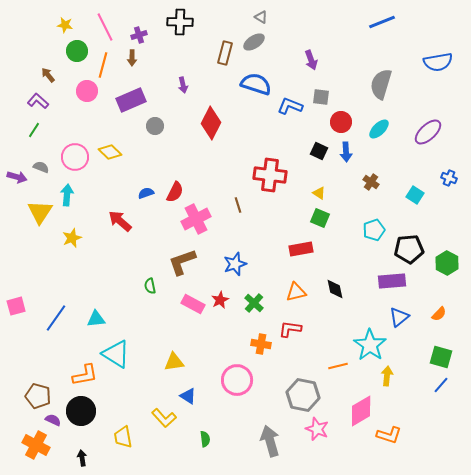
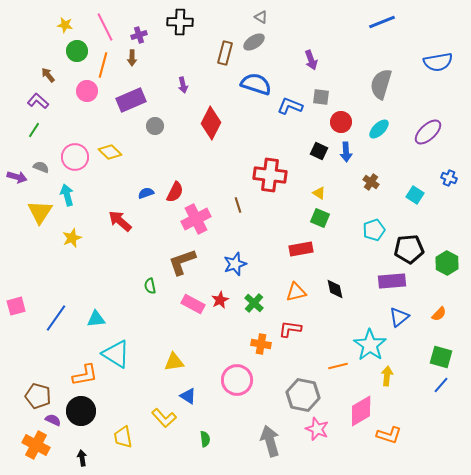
cyan arrow at (67, 195): rotated 20 degrees counterclockwise
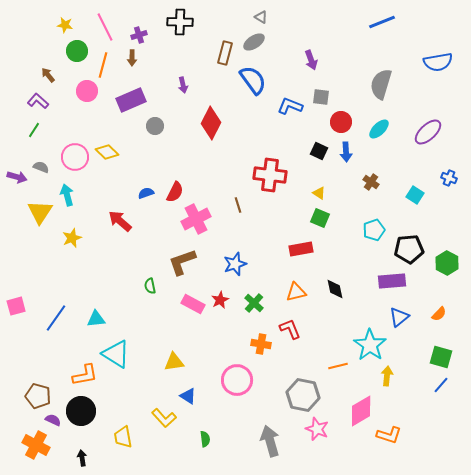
blue semicircle at (256, 84): moved 3 px left, 4 px up; rotated 36 degrees clockwise
yellow diamond at (110, 152): moved 3 px left
red L-shape at (290, 329): rotated 60 degrees clockwise
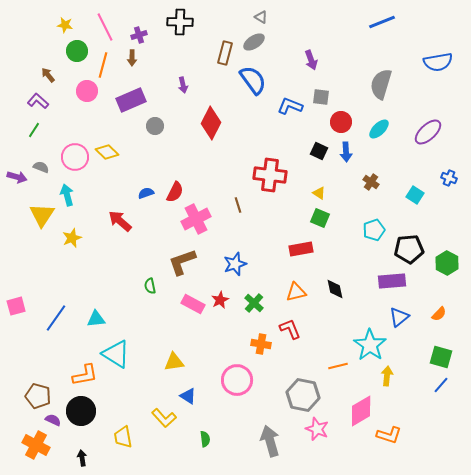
yellow triangle at (40, 212): moved 2 px right, 3 px down
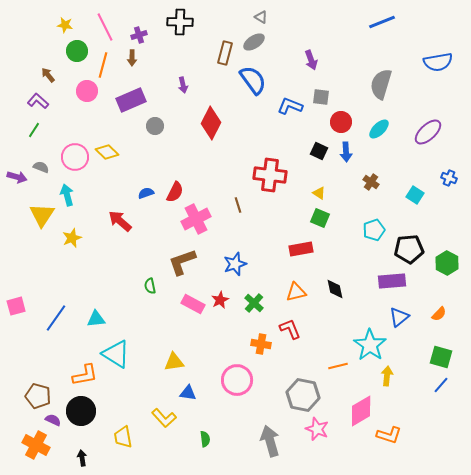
blue triangle at (188, 396): moved 3 px up; rotated 24 degrees counterclockwise
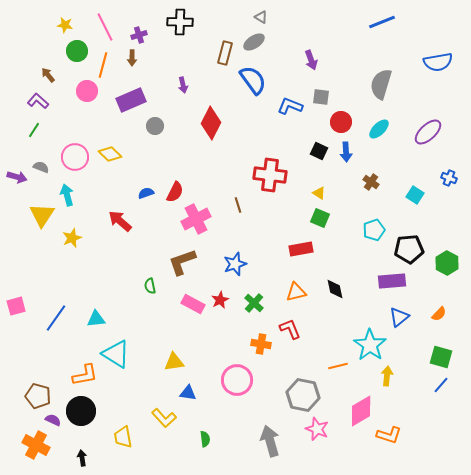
yellow diamond at (107, 152): moved 3 px right, 2 px down
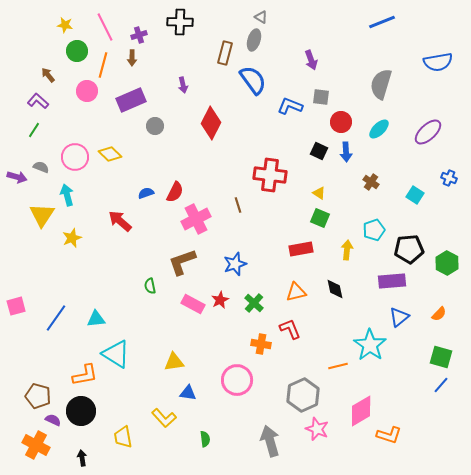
gray ellipse at (254, 42): moved 2 px up; rotated 40 degrees counterclockwise
yellow arrow at (387, 376): moved 40 px left, 126 px up
gray hexagon at (303, 395): rotated 24 degrees clockwise
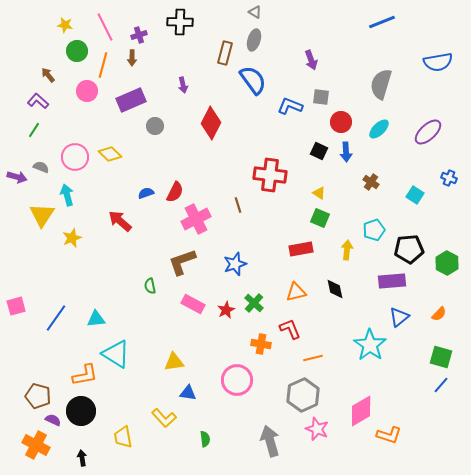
gray triangle at (261, 17): moved 6 px left, 5 px up
red star at (220, 300): moved 6 px right, 10 px down
orange line at (338, 366): moved 25 px left, 8 px up
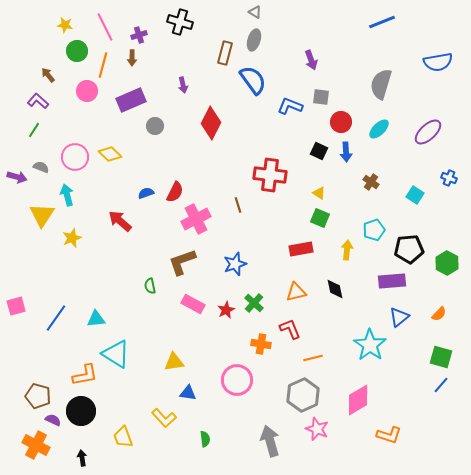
black cross at (180, 22): rotated 15 degrees clockwise
pink diamond at (361, 411): moved 3 px left, 11 px up
yellow trapezoid at (123, 437): rotated 10 degrees counterclockwise
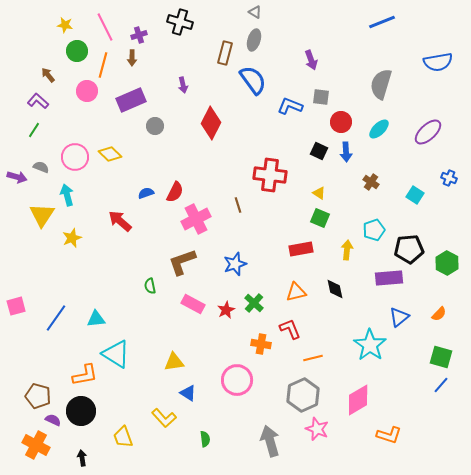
purple rectangle at (392, 281): moved 3 px left, 3 px up
blue triangle at (188, 393): rotated 24 degrees clockwise
